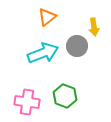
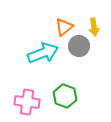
orange triangle: moved 17 px right, 10 px down
gray circle: moved 2 px right
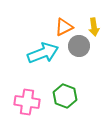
orange triangle: rotated 12 degrees clockwise
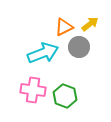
yellow arrow: moved 4 px left, 3 px up; rotated 120 degrees counterclockwise
gray circle: moved 1 px down
pink cross: moved 6 px right, 12 px up
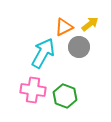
cyan arrow: rotated 40 degrees counterclockwise
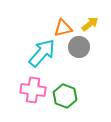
orange triangle: moved 1 px left, 1 px down; rotated 12 degrees clockwise
cyan arrow: moved 1 px left; rotated 12 degrees clockwise
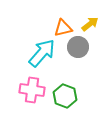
gray circle: moved 1 px left
pink cross: moved 1 px left
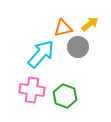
cyan arrow: moved 1 px left, 1 px down
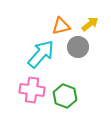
orange triangle: moved 2 px left, 2 px up
